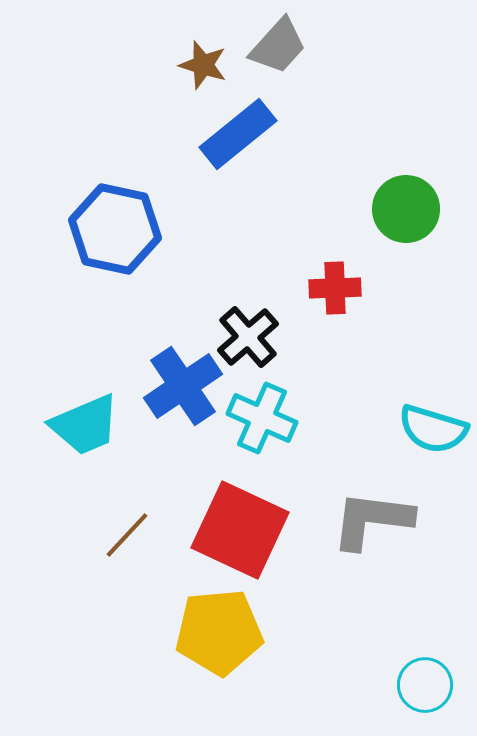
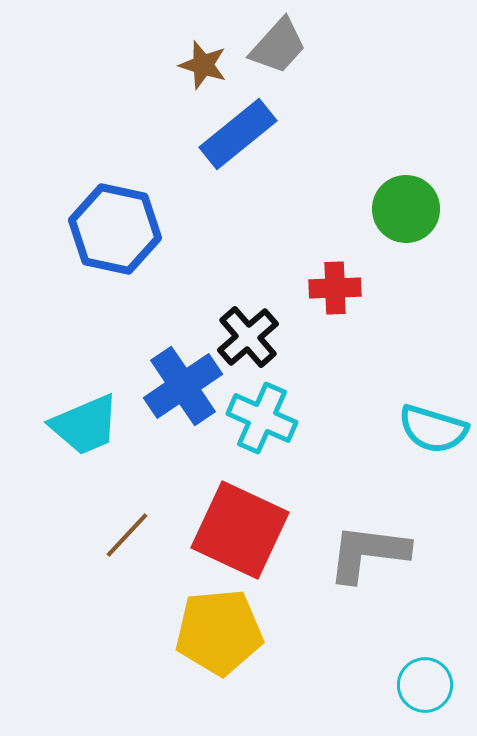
gray L-shape: moved 4 px left, 33 px down
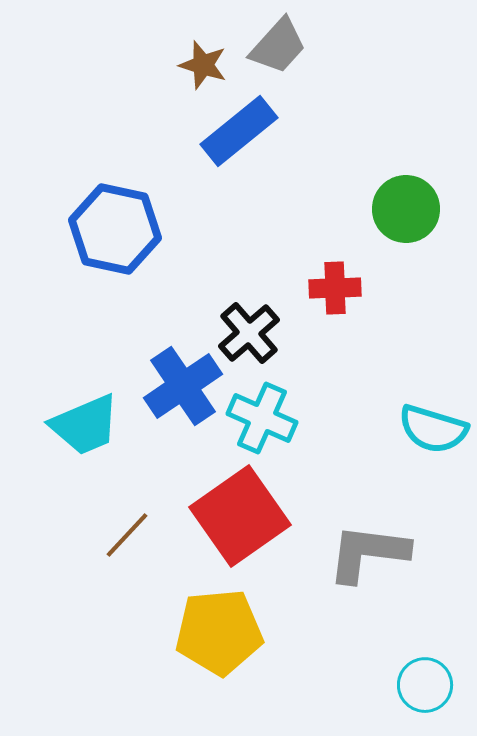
blue rectangle: moved 1 px right, 3 px up
black cross: moved 1 px right, 4 px up
red square: moved 14 px up; rotated 30 degrees clockwise
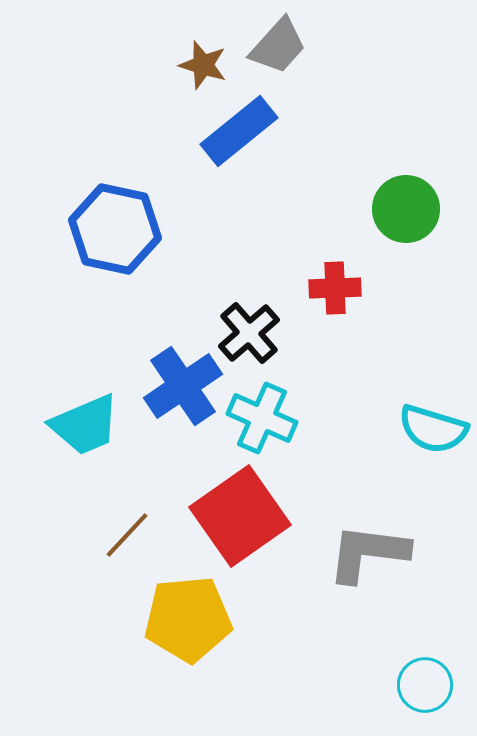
yellow pentagon: moved 31 px left, 13 px up
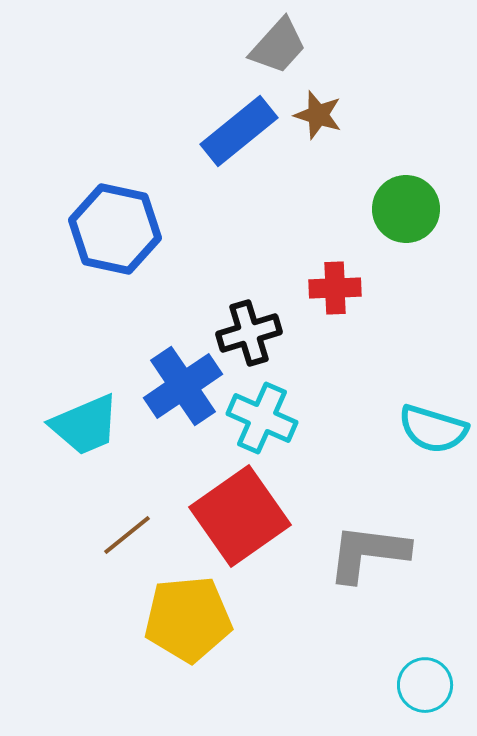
brown star: moved 115 px right, 50 px down
black cross: rotated 24 degrees clockwise
brown line: rotated 8 degrees clockwise
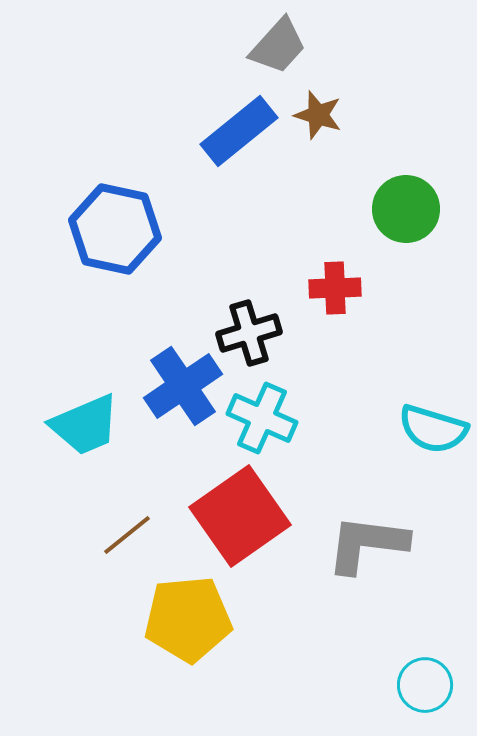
gray L-shape: moved 1 px left, 9 px up
